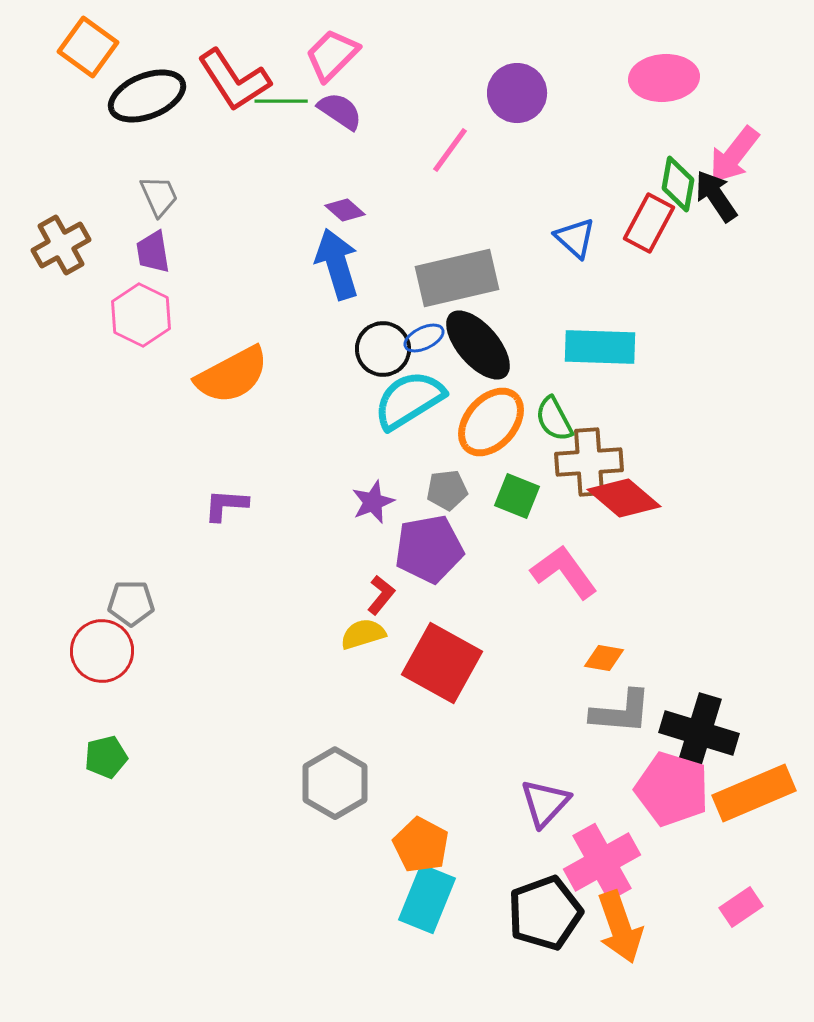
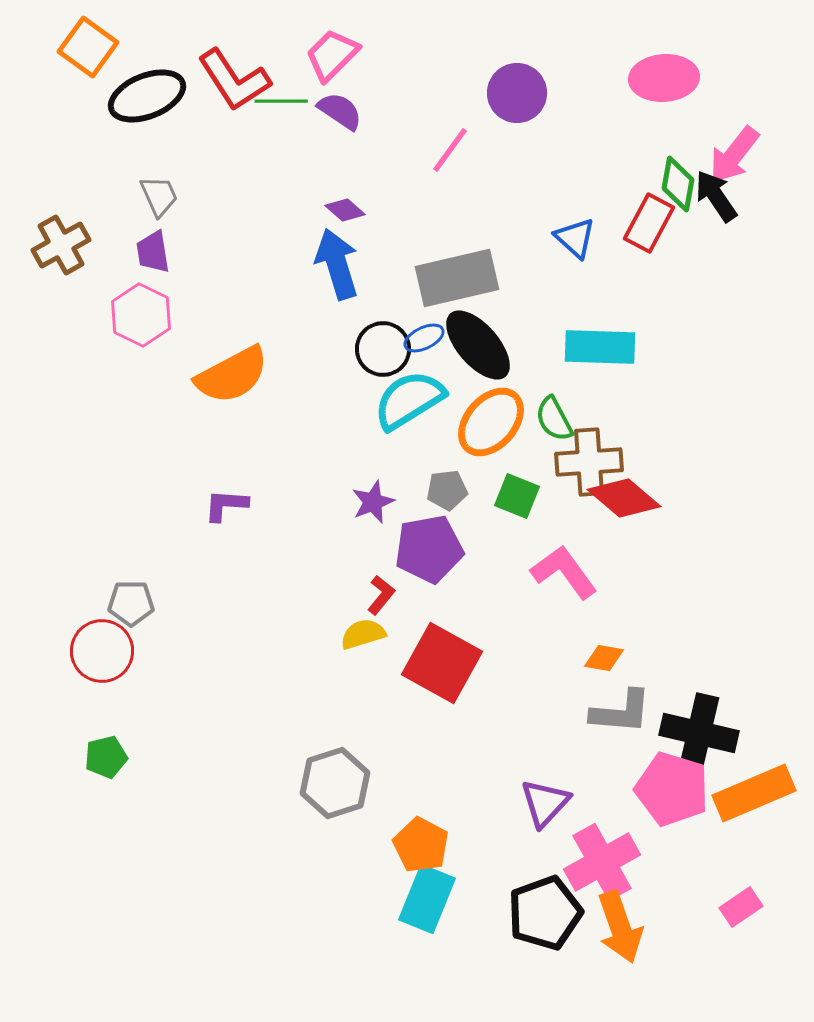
black cross at (699, 733): rotated 4 degrees counterclockwise
gray hexagon at (335, 783): rotated 12 degrees clockwise
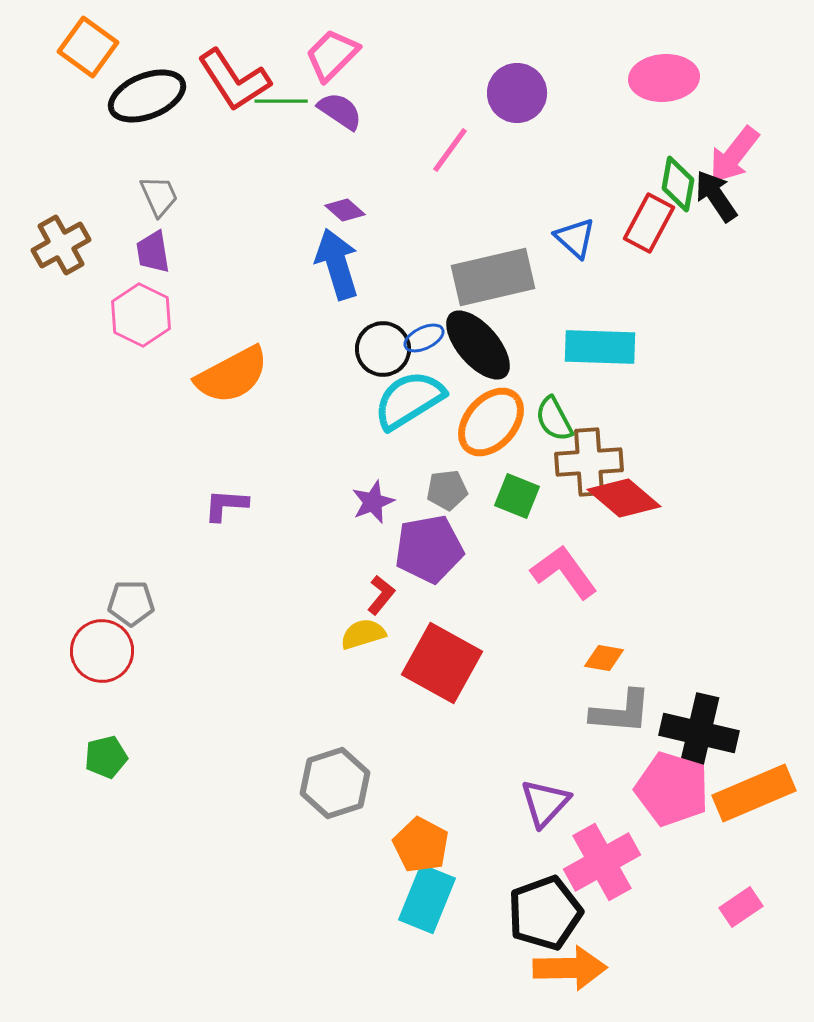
gray rectangle at (457, 278): moved 36 px right, 1 px up
orange arrow at (620, 927): moved 50 px left, 41 px down; rotated 72 degrees counterclockwise
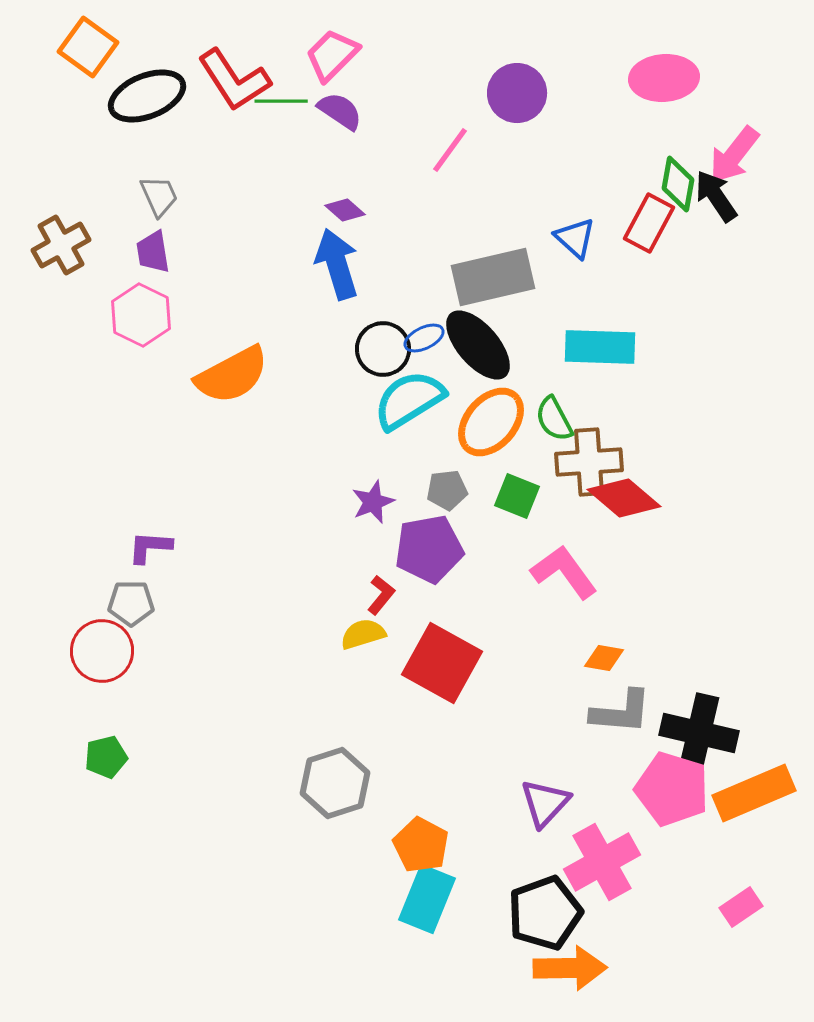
purple L-shape at (226, 505): moved 76 px left, 42 px down
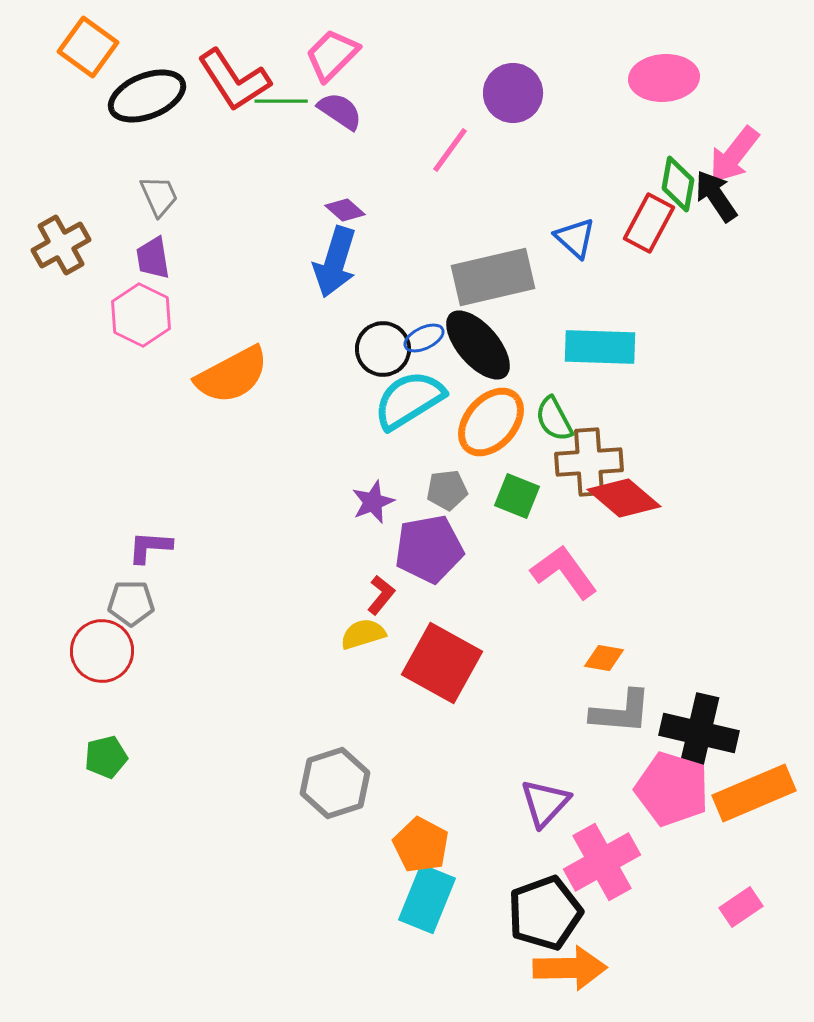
purple circle at (517, 93): moved 4 px left
purple trapezoid at (153, 252): moved 6 px down
blue arrow at (337, 264): moved 2 px left, 2 px up; rotated 146 degrees counterclockwise
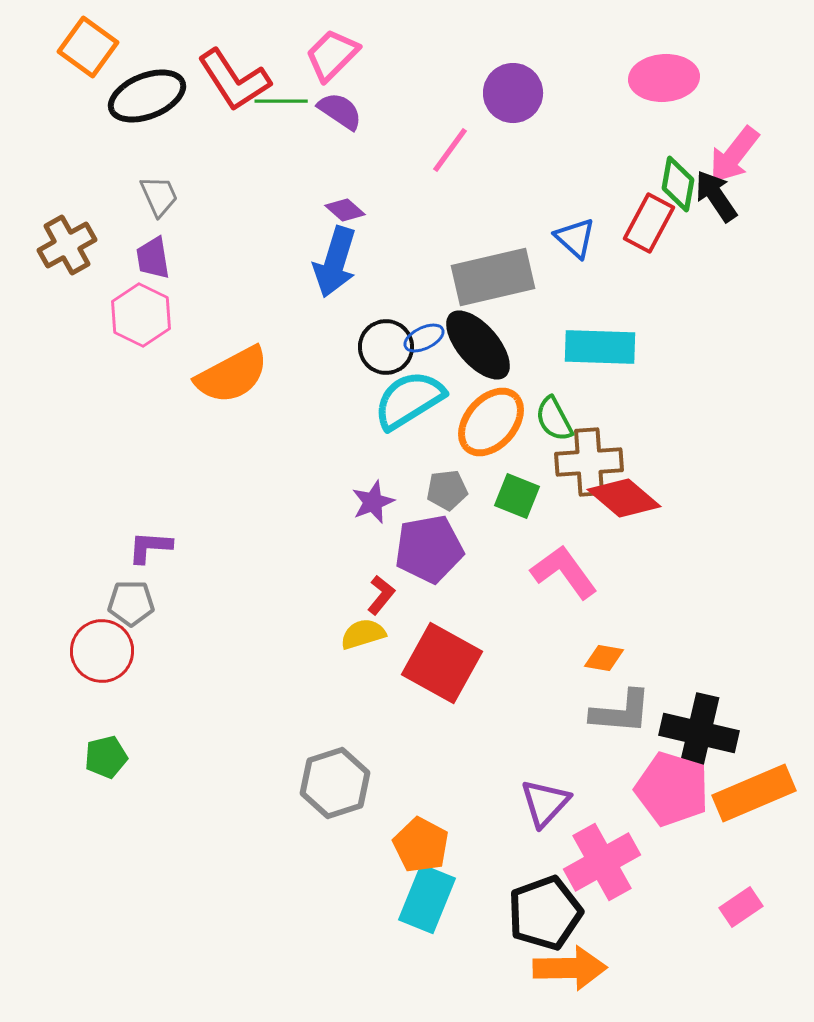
brown cross at (61, 245): moved 6 px right
black circle at (383, 349): moved 3 px right, 2 px up
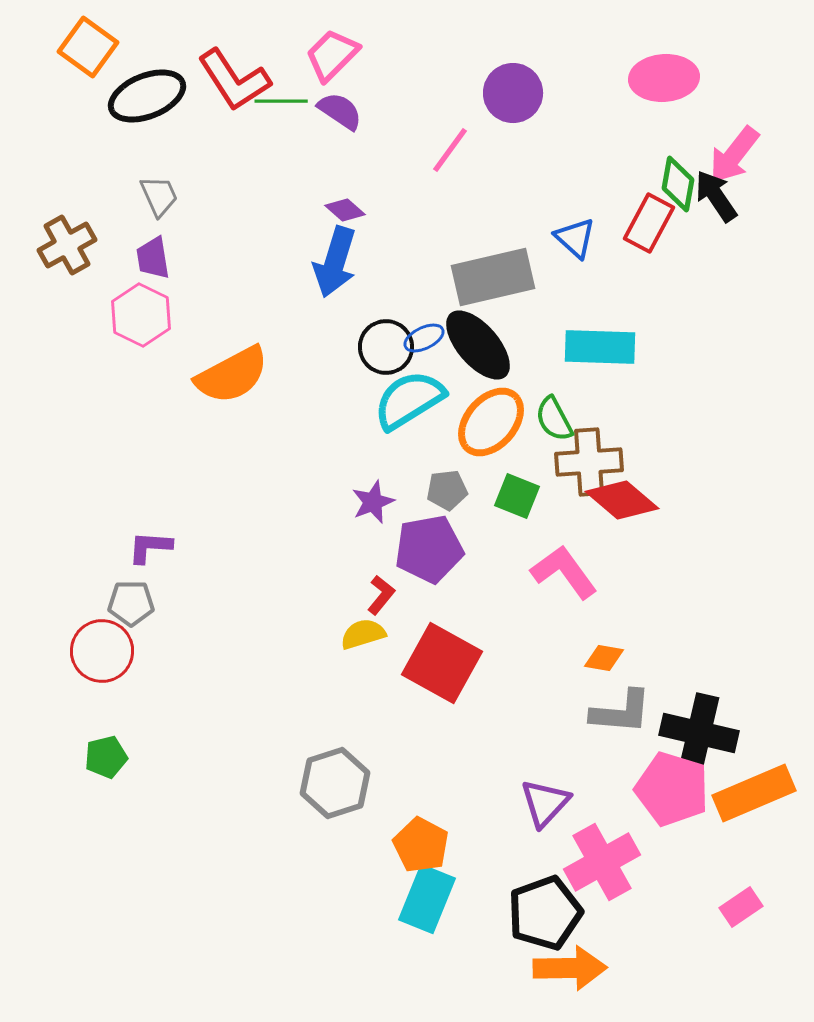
red diamond at (624, 498): moved 2 px left, 2 px down
